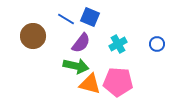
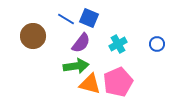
blue square: moved 1 px left, 1 px down
green arrow: rotated 20 degrees counterclockwise
pink pentagon: rotated 28 degrees counterclockwise
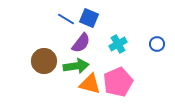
brown circle: moved 11 px right, 25 px down
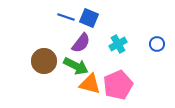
blue line: moved 2 px up; rotated 12 degrees counterclockwise
green arrow: rotated 35 degrees clockwise
pink pentagon: moved 3 px down
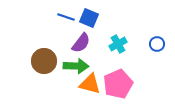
green arrow: rotated 25 degrees counterclockwise
pink pentagon: moved 1 px up
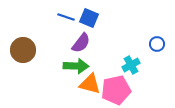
cyan cross: moved 13 px right, 21 px down
brown circle: moved 21 px left, 11 px up
pink pentagon: moved 2 px left, 6 px down; rotated 12 degrees clockwise
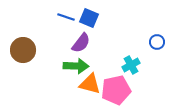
blue circle: moved 2 px up
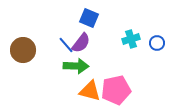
blue line: moved 28 px down; rotated 30 degrees clockwise
blue circle: moved 1 px down
cyan cross: moved 26 px up; rotated 12 degrees clockwise
orange triangle: moved 7 px down
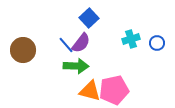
blue square: rotated 24 degrees clockwise
pink pentagon: moved 2 px left
